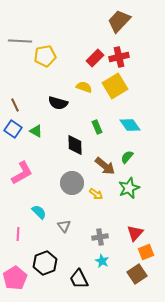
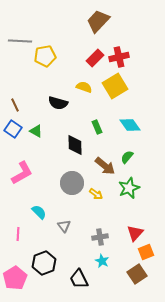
brown trapezoid: moved 21 px left
black hexagon: moved 1 px left
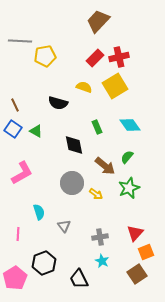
black diamond: moved 1 px left; rotated 10 degrees counterclockwise
cyan semicircle: rotated 28 degrees clockwise
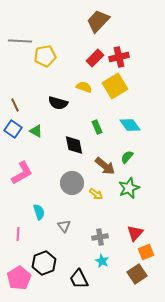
pink pentagon: moved 4 px right
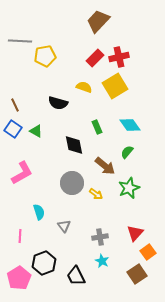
green semicircle: moved 5 px up
pink line: moved 2 px right, 2 px down
orange square: moved 2 px right; rotated 14 degrees counterclockwise
black trapezoid: moved 3 px left, 3 px up
